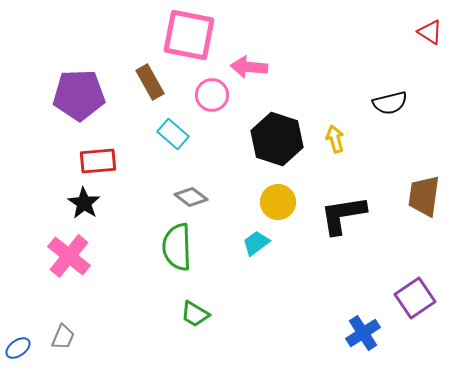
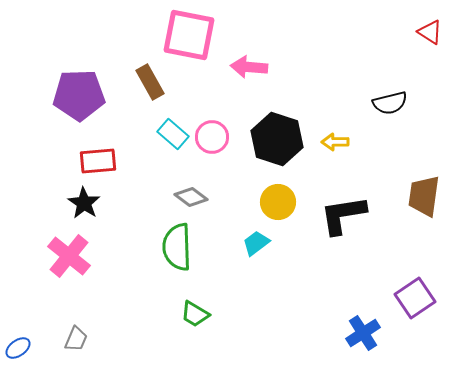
pink circle: moved 42 px down
yellow arrow: moved 3 px down; rotated 76 degrees counterclockwise
gray trapezoid: moved 13 px right, 2 px down
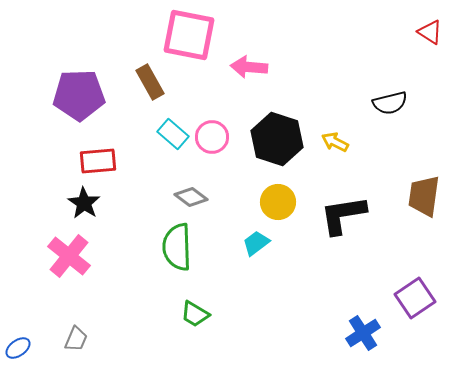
yellow arrow: rotated 28 degrees clockwise
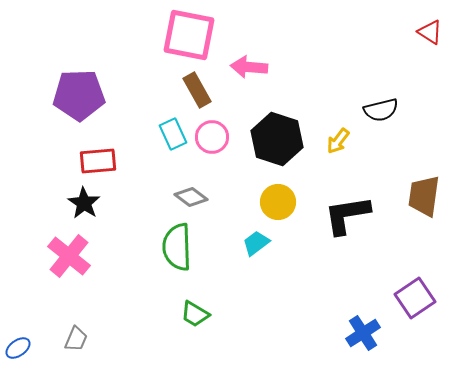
brown rectangle: moved 47 px right, 8 px down
black semicircle: moved 9 px left, 7 px down
cyan rectangle: rotated 24 degrees clockwise
yellow arrow: moved 3 px right, 1 px up; rotated 80 degrees counterclockwise
black L-shape: moved 4 px right
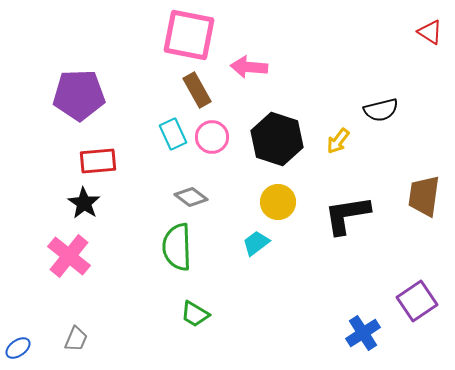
purple square: moved 2 px right, 3 px down
